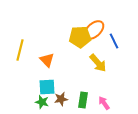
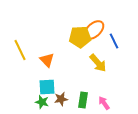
yellow line: rotated 40 degrees counterclockwise
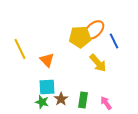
yellow line: moved 1 px up
brown star: rotated 24 degrees counterclockwise
pink arrow: moved 2 px right
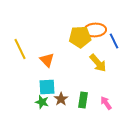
orange ellipse: moved 1 px right; rotated 40 degrees clockwise
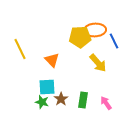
orange triangle: moved 5 px right
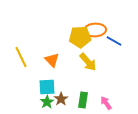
blue line: rotated 35 degrees counterclockwise
yellow line: moved 1 px right, 8 px down
yellow arrow: moved 10 px left, 1 px up
green star: moved 5 px right; rotated 24 degrees clockwise
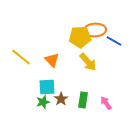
yellow line: rotated 25 degrees counterclockwise
green star: moved 4 px left; rotated 16 degrees clockwise
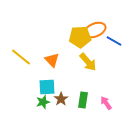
orange ellipse: rotated 20 degrees counterclockwise
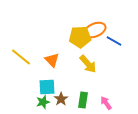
yellow arrow: moved 2 px down
